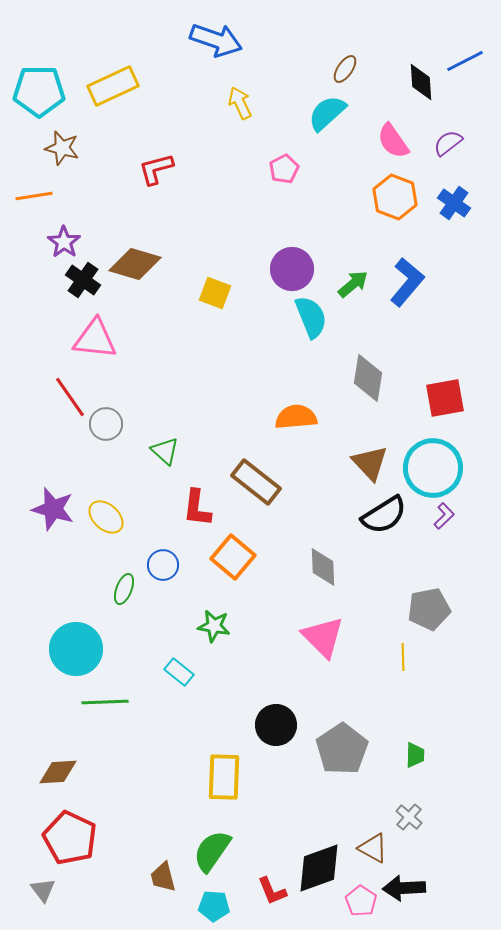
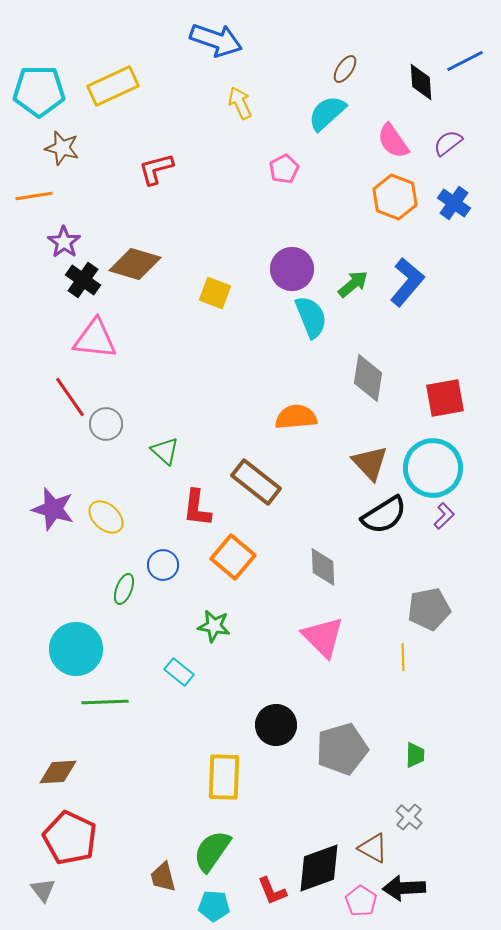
gray pentagon at (342, 749): rotated 18 degrees clockwise
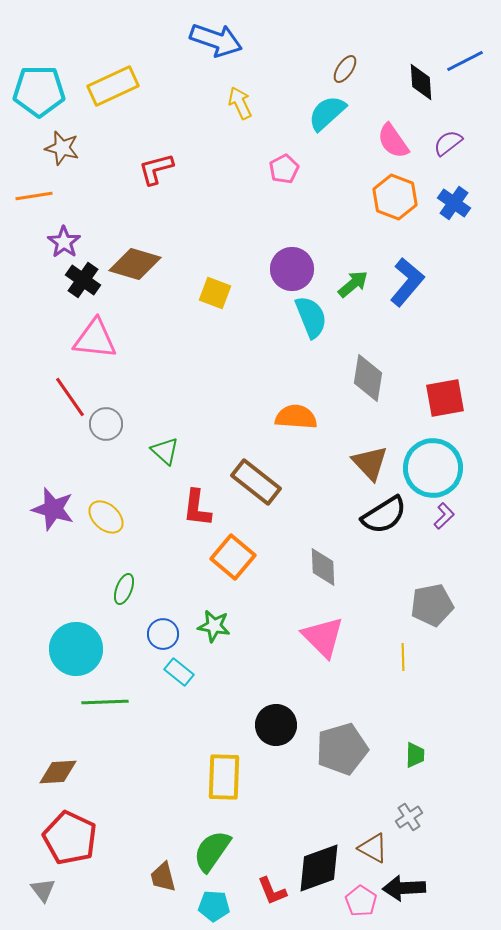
orange semicircle at (296, 417): rotated 9 degrees clockwise
blue circle at (163, 565): moved 69 px down
gray pentagon at (429, 609): moved 3 px right, 4 px up
gray cross at (409, 817): rotated 16 degrees clockwise
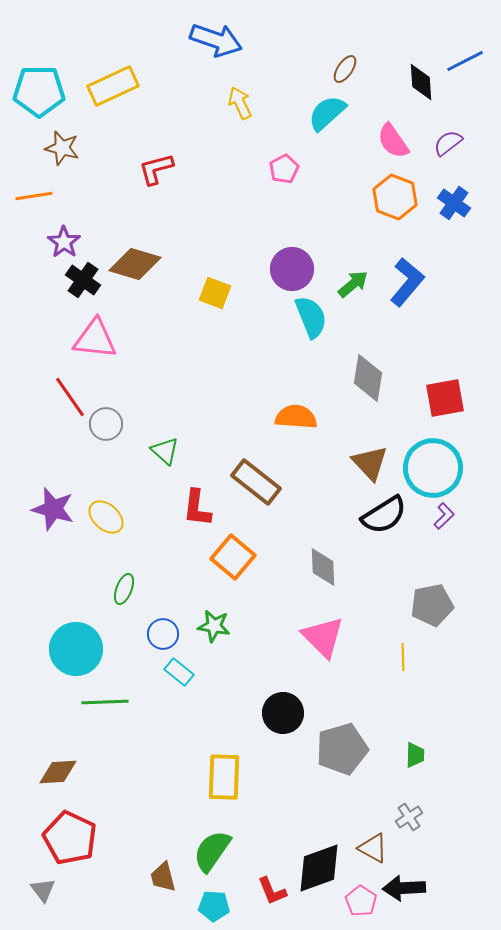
black circle at (276, 725): moved 7 px right, 12 px up
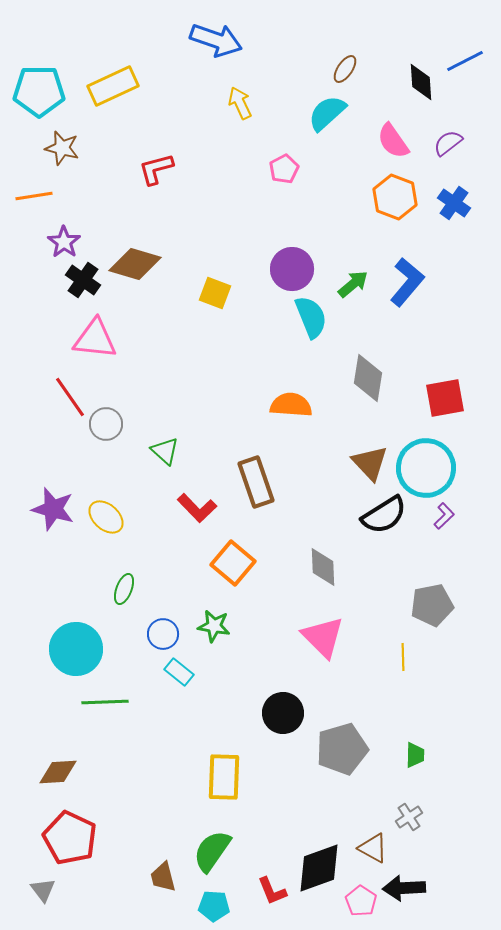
orange semicircle at (296, 417): moved 5 px left, 12 px up
cyan circle at (433, 468): moved 7 px left
brown rectangle at (256, 482): rotated 33 degrees clockwise
red L-shape at (197, 508): rotated 51 degrees counterclockwise
orange square at (233, 557): moved 6 px down
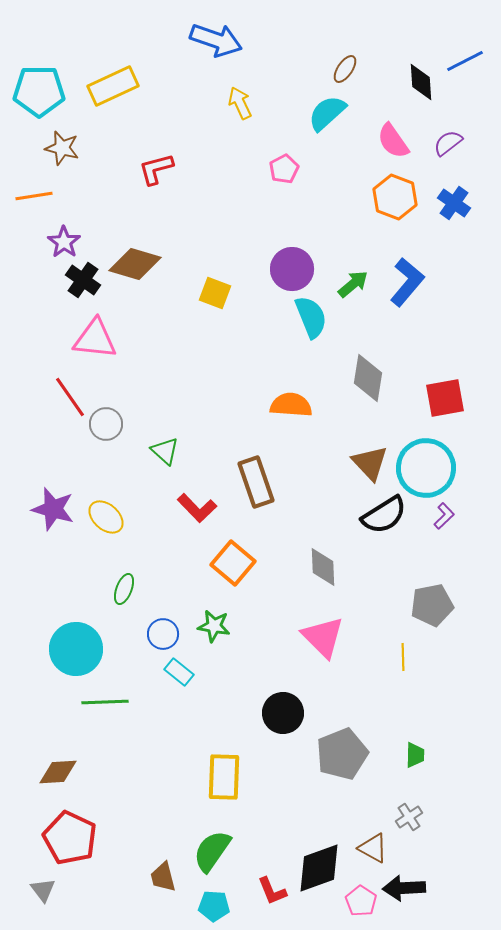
gray pentagon at (342, 749): moved 5 px down; rotated 6 degrees counterclockwise
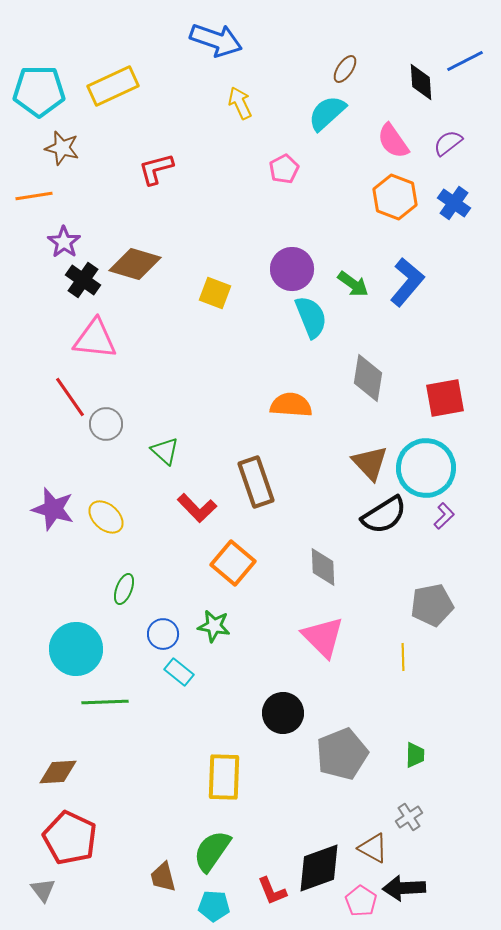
green arrow at (353, 284): rotated 76 degrees clockwise
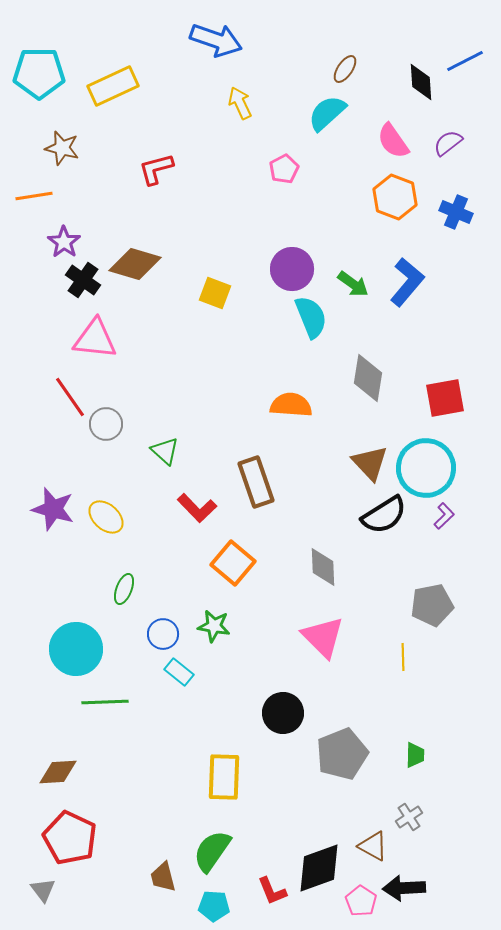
cyan pentagon at (39, 91): moved 18 px up
blue cross at (454, 203): moved 2 px right, 9 px down; rotated 12 degrees counterclockwise
brown triangle at (373, 848): moved 2 px up
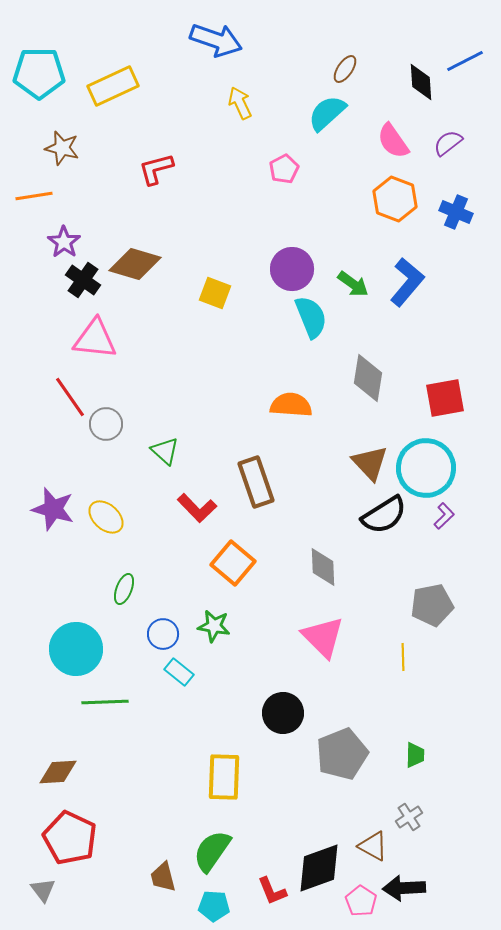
orange hexagon at (395, 197): moved 2 px down
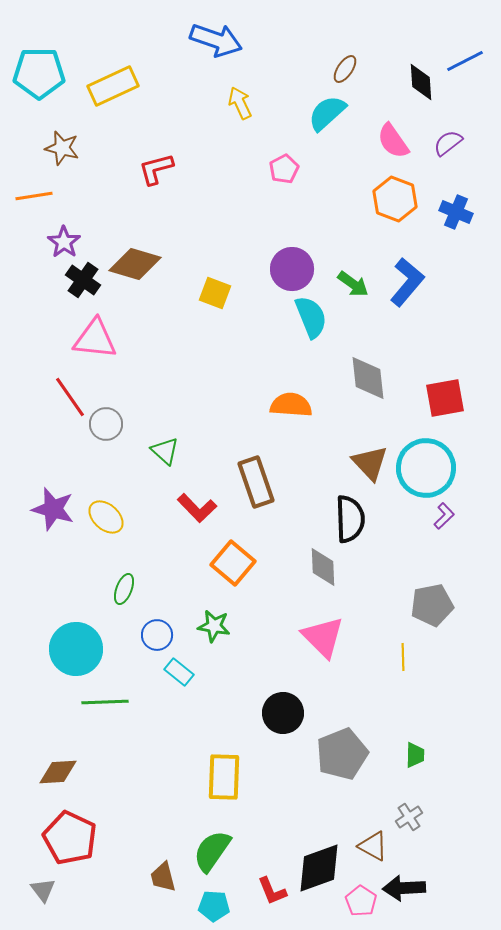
gray diamond at (368, 378): rotated 15 degrees counterclockwise
black semicircle at (384, 515): moved 34 px left, 4 px down; rotated 60 degrees counterclockwise
blue circle at (163, 634): moved 6 px left, 1 px down
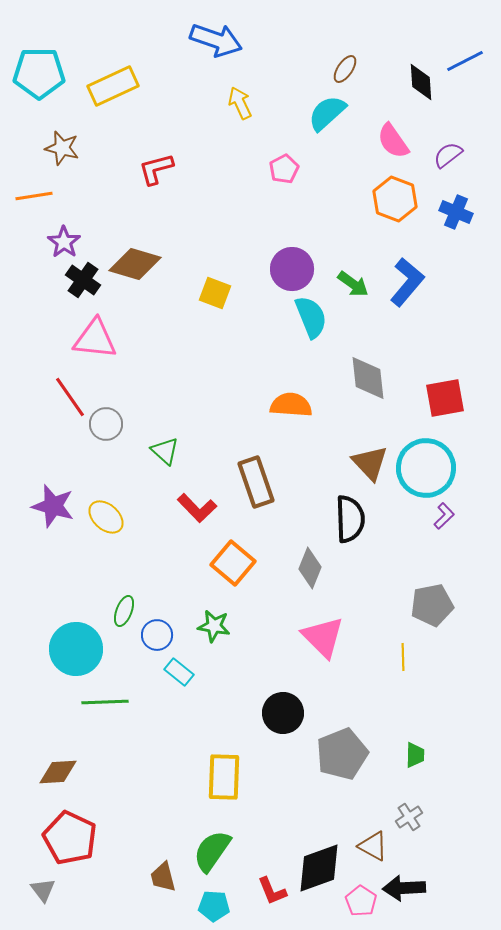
purple semicircle at (448, 143): moved 12 px down
purple star at (53, 509): moved 3 px up
gray diamond at (323, 567): moved 13 px left, 1 px down; rotated 24 degrees clockwise
green ellipse at (124, 589): moved 22 px down
